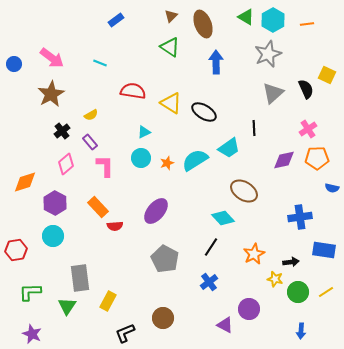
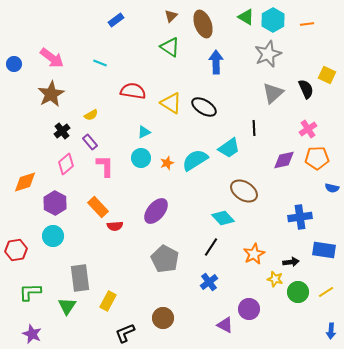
black ellipse at (204, 112): moved 5 px up
blue arrow at (301, 331): moved 30 px right
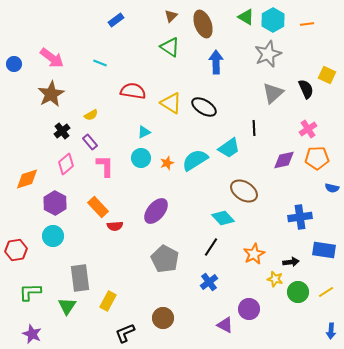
orange diamond at (25, 182): moved 2 px right, 3 px up
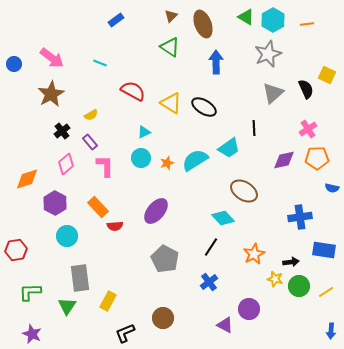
red semicircle at (133, 91): rotated 20 degrees clockwise
cyan circle at (53, 236): moved 14 px right
green circle at (298, 292): moved 1 px right, 6 px up
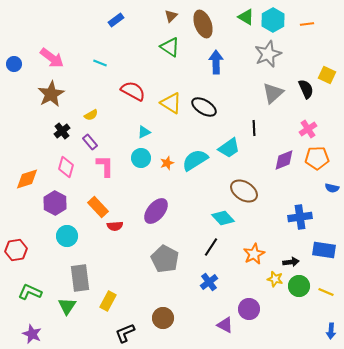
purple diamond at (284, 160): rotated 10 degrees counterclockwise
pink diamond at (66, 164): moved 3 px down; rotated 35 degrees counterclockwise
green L-shape at (30, 292): rotated 25 degrees clockwise
yellow line at (326, 292): rotated 56 degrees clockwise
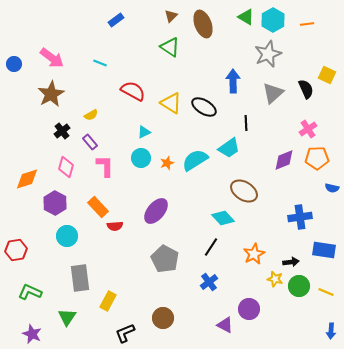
blue arrow at (216, 62): moved 17 px right, 19 px down
black line at (254, 128): moved 8 px left, 5 px up
green triangle at (67, 306): moved 11 px down
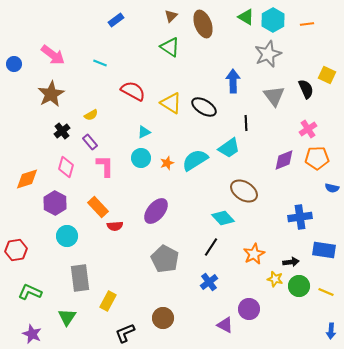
pink arrow at (52, 58): moved 1 px right, 3 px up
gray triangle at (273, 93): moved 1 px right, 3 px down; rotated 25 degrees counterclockwise
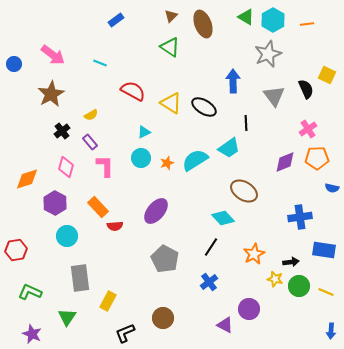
purple diamond at (284, 160): moved 1 px right, 2 px down
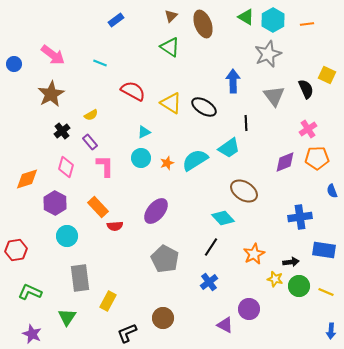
blue semicircle at (332, 188): moved 3 px down; rotated 56 degrees clockwise
black L-shape at (125, 333): moved 2 px right
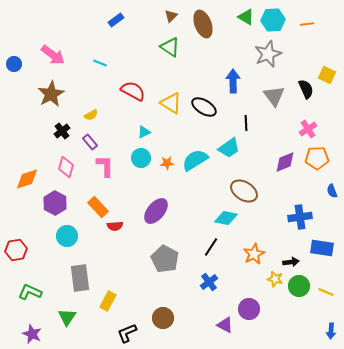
cyan hexagon at (273, 20): rotated 25 degrees clockwise
orange star at (167, 163): rotated 16 degrees clockwise
cyan diamond at (223, 218): moved 3 px right; rotated 35 degrees counterclockwise
blue rectangle at (324, 250): moved 2 px left, 2 px up
